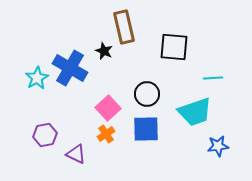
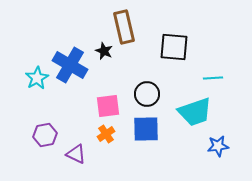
blue cross: moved 3 px up
pink square: moved 2 px up; rotated 35 degrees clockwise
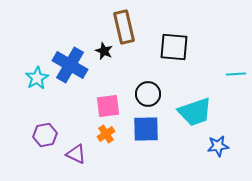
cyan line: moved 23 px right, 4 px up
black circle: moved 1 px right
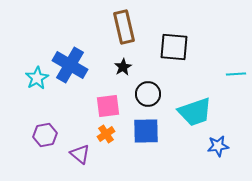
black star: moved 19 px right, 16 px down; rotated 18 degrees clockwise
blue square: moved 2 px down
purple triangle: moved 4 px right; rotated 15 degrees clockwise
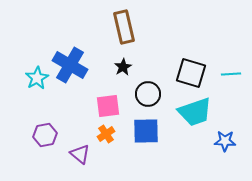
black square: moved 17 px right, 26 px down; rotated 12 degrees clockwise
cyan line: moved 5 px left
blue star: moved 7 px right, 5 px up; rotated 10 degrees clockwise
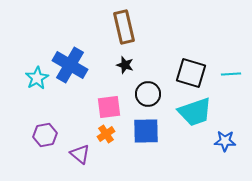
black star: moved 2 px right, 2 px up; rotated 24 degrees counterclockwise
pink square: moved 1 px right, 1 px down
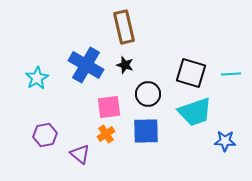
blue cross: moved 16 px right
